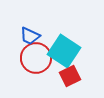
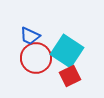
cyan square: moved 3 px right
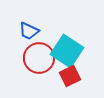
blue trapezoid: moved 1 px left, 5 px up
red circle: moved 3 px right
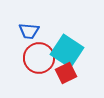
blue trapezoid: rotated 20 degrees counterclockwise
red square: moved 4 px left, 3 px up
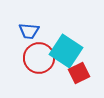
cyan square: moved 1 px left
red square: moved 13 px right
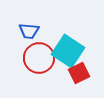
cyan square: moved 2 px right
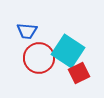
blue trapezoid: moved 2 px left
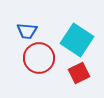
cyan square: moved 9 px right, 11 px up
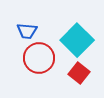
cyan square: rotated 12 degrees clockwise
red square: rotated 25 degrees counterclockwise
